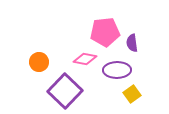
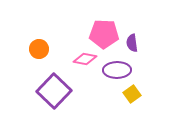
pink pentagon: moved 1 px left, 2 px down; rotated 8 degrees clockwise
orange circle: moved 13 px up
purple square: moved 11 px left
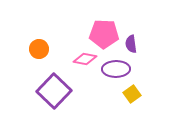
purple semicircle: moved 1 px left, 1 px down
purple ellipse: moved 1 px left, 1 px up
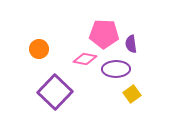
purple square: moved 1 px right, 1 px down
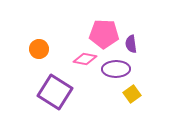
purple square: rotated 12 degrees counterclockwise
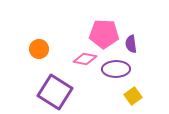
yellow square: moved 1 px right, 2 px down
